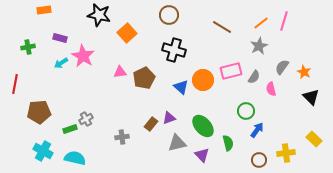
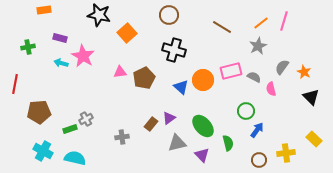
gray star at (259, 46): moved 1 px left
cyan arrow at (61, 63): rotated 48 degrees clockwise
gray semicircle at (254, 77): rotated 96 degrees counterclockwise
purple triangle at (169, 118): rotated 16 degrees counterclockwise
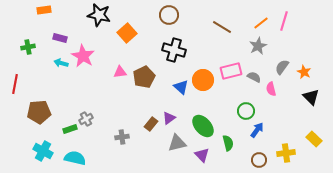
brown pentagon at (144, 78): moved 1 px up
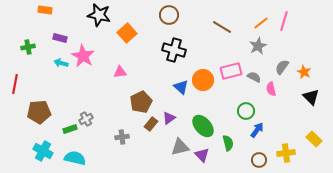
orange rectangle at (44, 10): moved 1 px right; rotated 16 degrees clockwise
brown pentagon at (144, 77): moved 3 px left, 25 px down
gray triangle at (177, 143): moved 3 px right, 4 px down
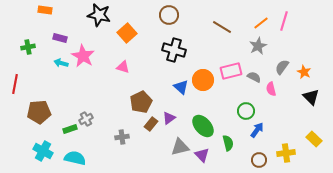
pink triangle at (120, 72): moved 3 px right, 5 px up; rotated 24 degrees clockwise
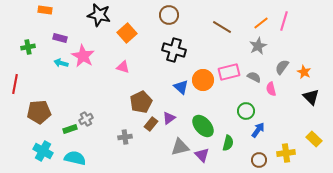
pink rectangle at (231, 71): moved 2 px left, 1 px down
blue arrow at (257, 130): moved 1 px right
gray cross at (122, 137): moved 3 px right
green semicircle at (228, 143): rotated 28 degrees clockwise
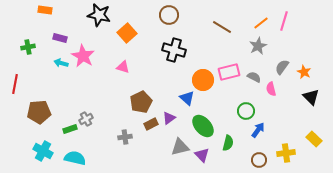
blue triangle at (181, 87): moved 6 px right, 11 px down
brown rectangle at (151, 124): rotated 24 degrees clockwise
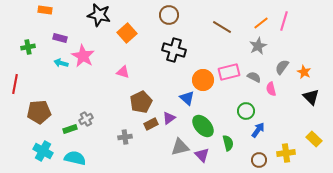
pink triangle at (123, 67): moved 5 px down
green semicircle at (228, 143): rotated 28 degrees counterclockwise
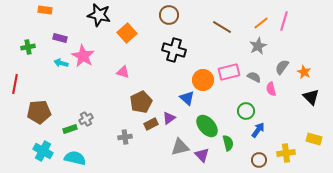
green ellipse at (203, 126): moved 4 px right
yellow rectangle at (314, 139): rotated 28 degrees counterclockwise
